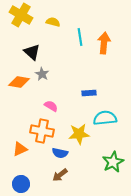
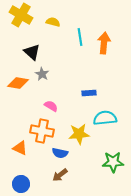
orange diamond: moved 1 px left, 1 px down
orange triangle: moved 1 px up; rotated 49 degrees clockwise
green star: rotated 25 degrees clockwise
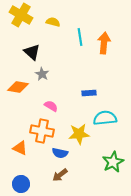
orange diamond: moved 4 px down
green star: rotated 25 degrees counterclockwise
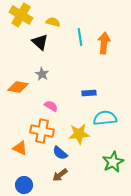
black triangle: moved 8 px right, 10 px up
blue semicircle: rotated 28 degrees clockwise
blue circle: moved 3 px right, 1 px down
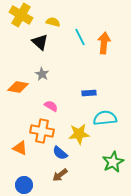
cyan line: rotated 18 degrees counterclockwise
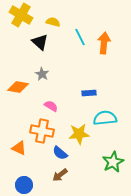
orange triangle: moved 1 px left
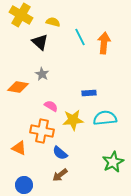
yellow star: moved 6 px left, 14 px up
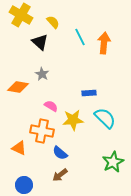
yellow semicircle: rotated 32 degrees clockwise
cyan semicircle: rotated 50 degrees clockwise
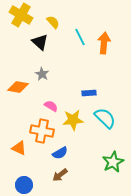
blue semicircle: rotated 70 degrees counterclockwise
